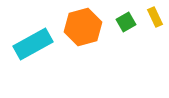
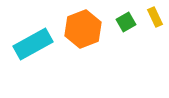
orange hexagon: moved 2 px down; rotated 6 degrees counterclockwise
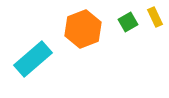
green square: moved 2 px right
cyan rectangle: moved 15 px down; rotated 12 degrees counterclockwise
